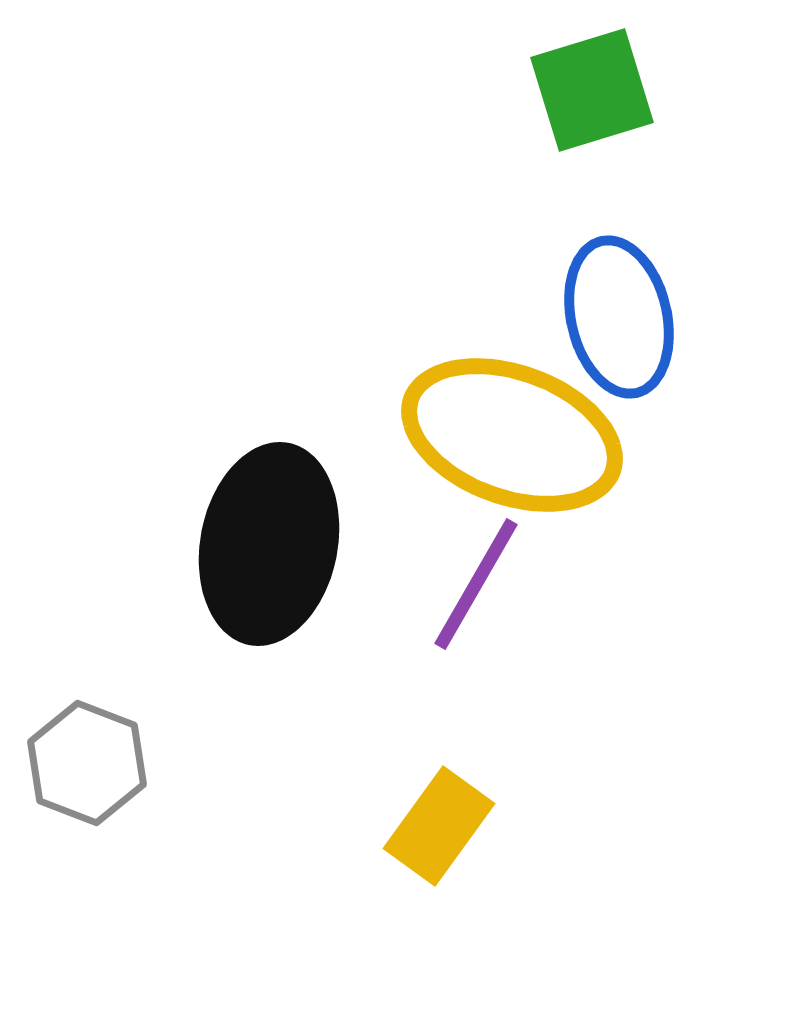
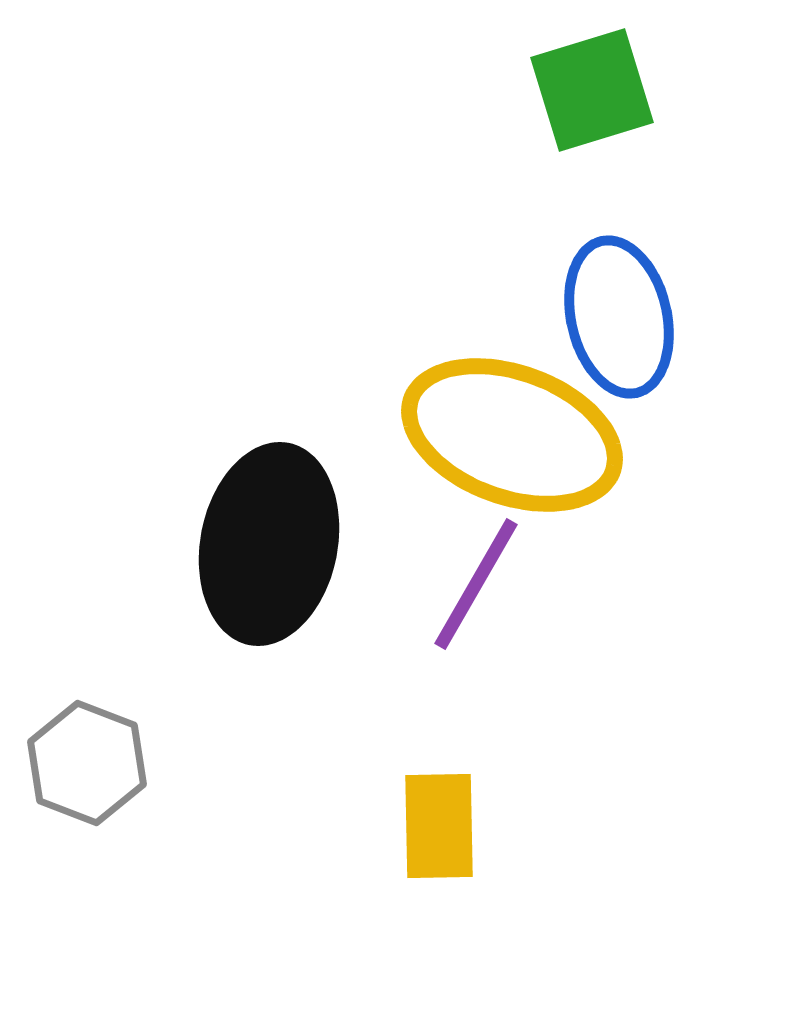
yellow rectangle: rotated 37 degrees counterclockwise
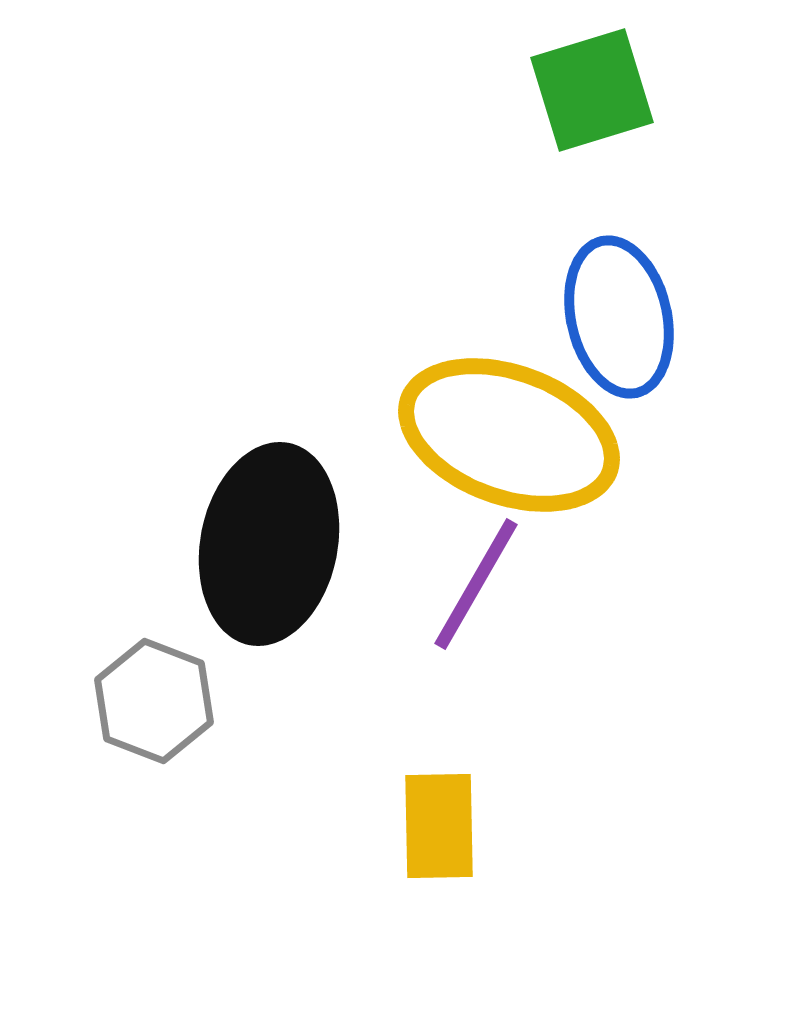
yellow ellipse: moved 3 px left
gray hexagon: moved 67 px right, 62 px up
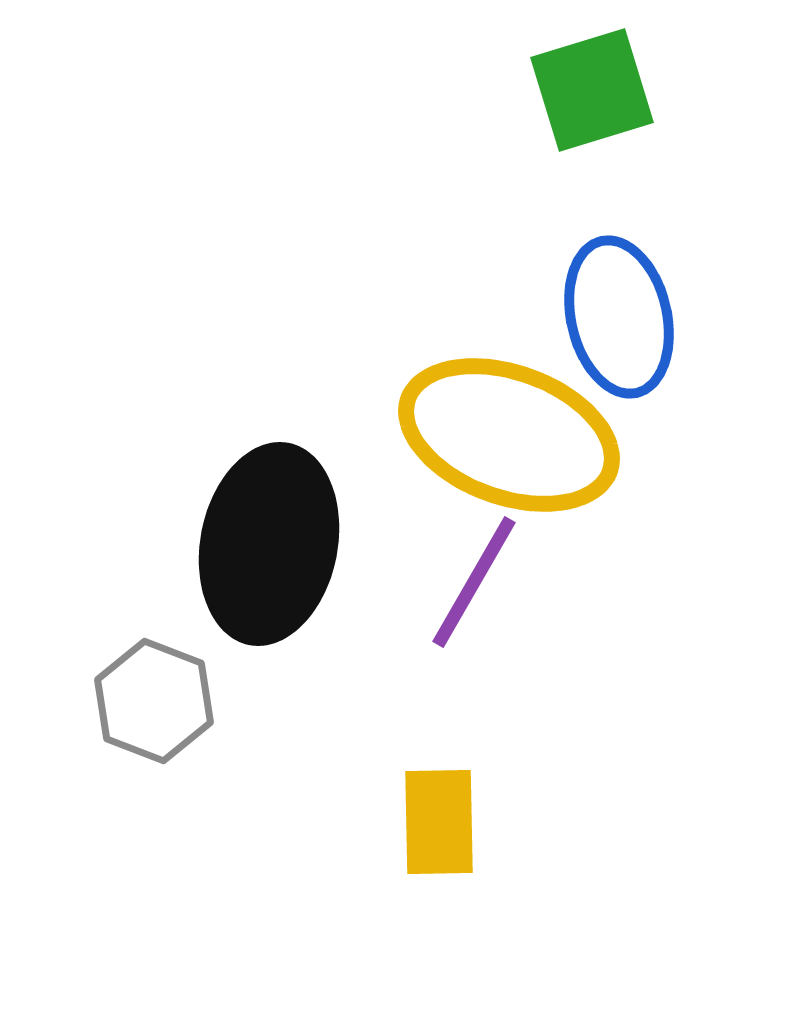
purple line: moved 2 px left, 2 px up
yellow rectangle: moved 4 px up
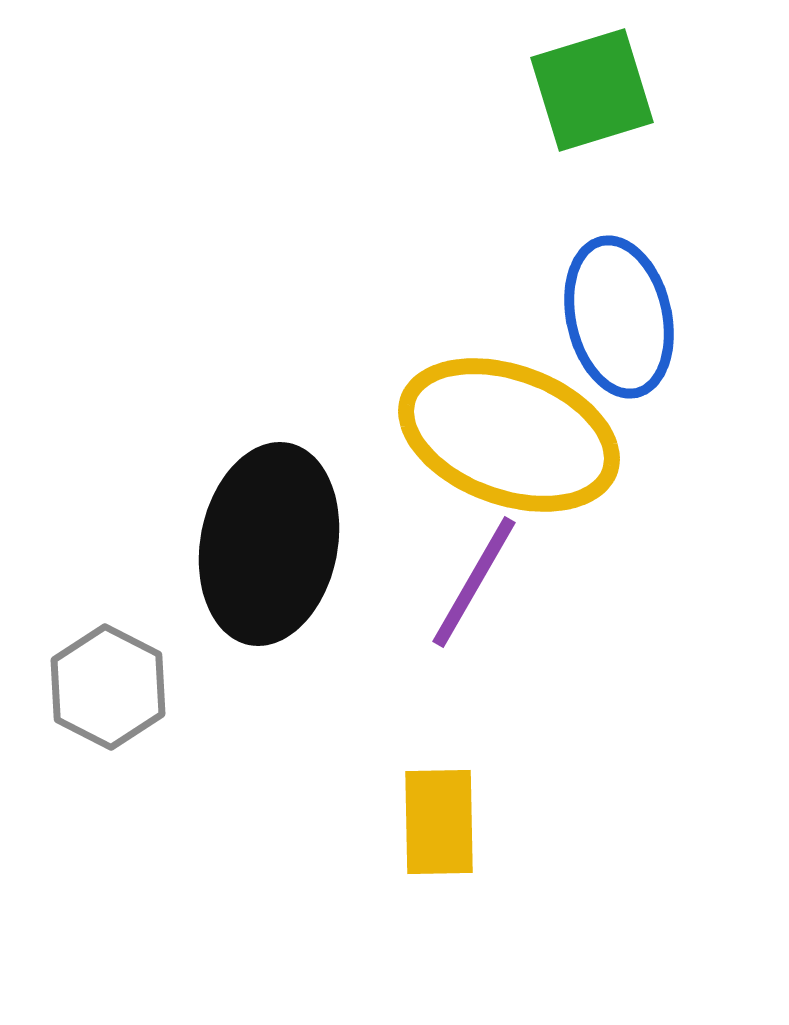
gray hexagon: moved 46 px left, 14 px up; rotated 6 degrees clockwise
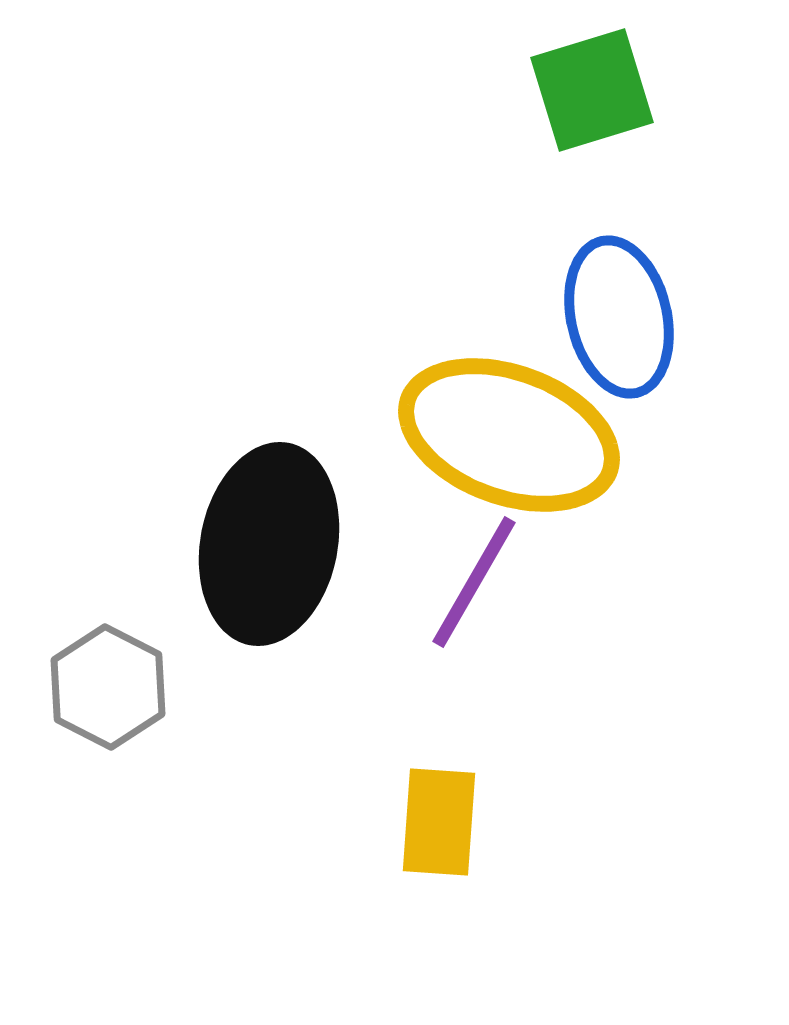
yellow rectangle: rotated 5 degrees clockwise
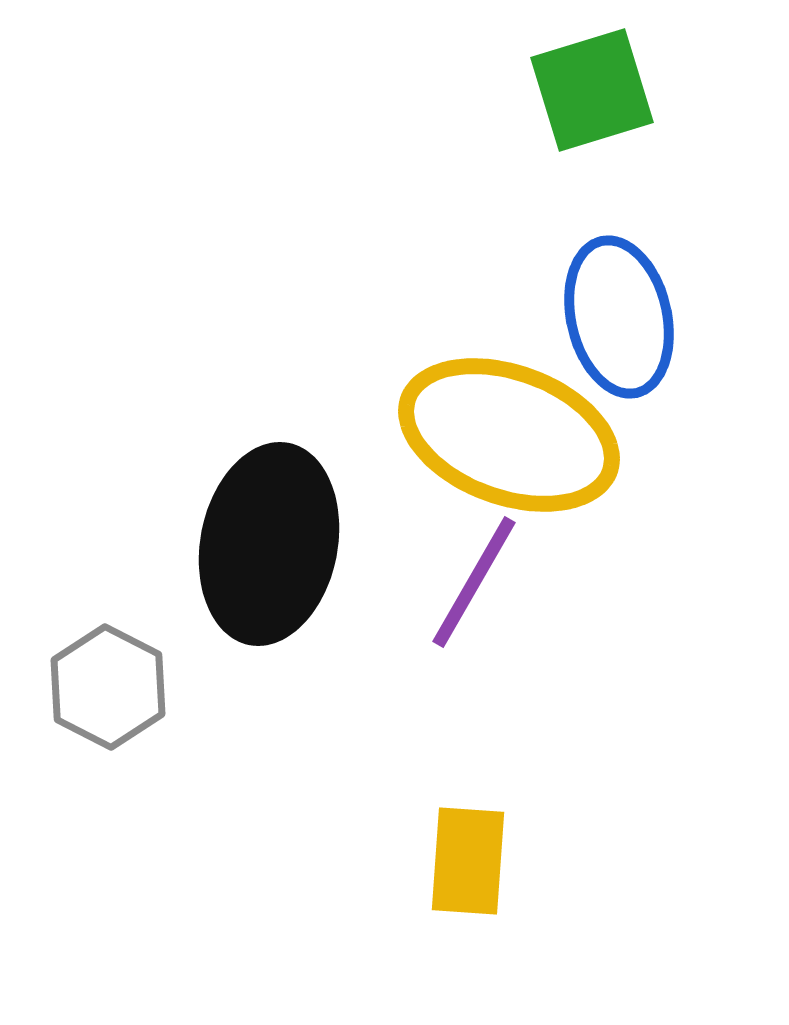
yellow rectangle: moved 29 px right, 39 px down
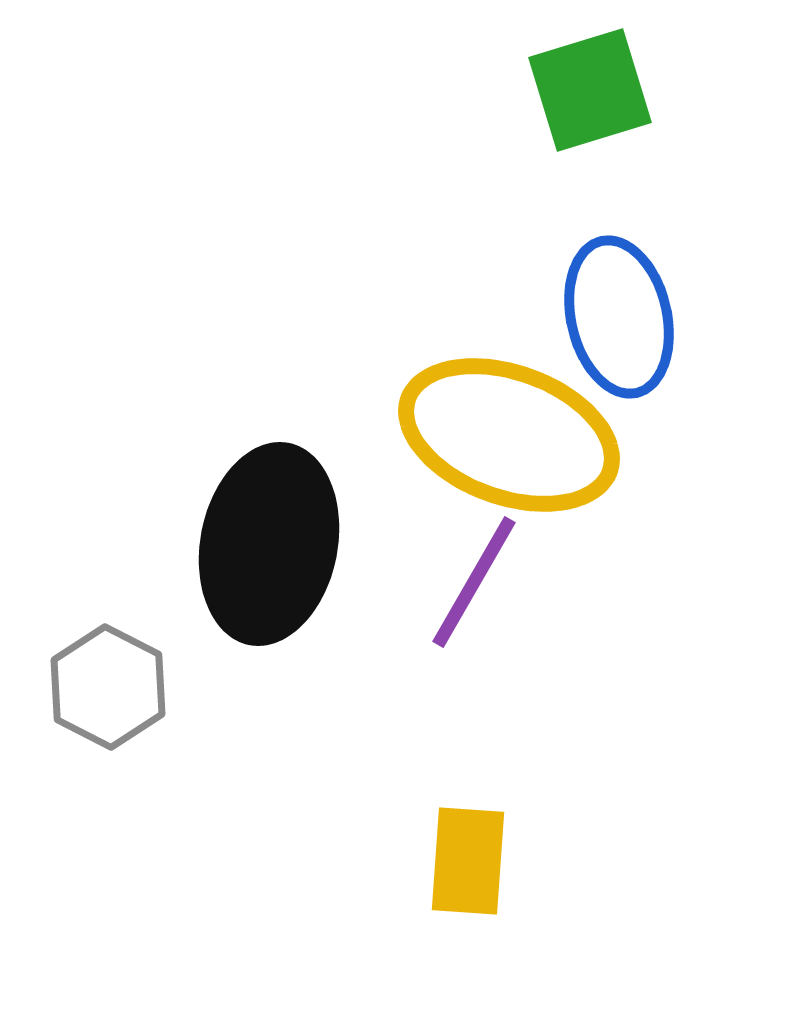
green square: moved 2 px left
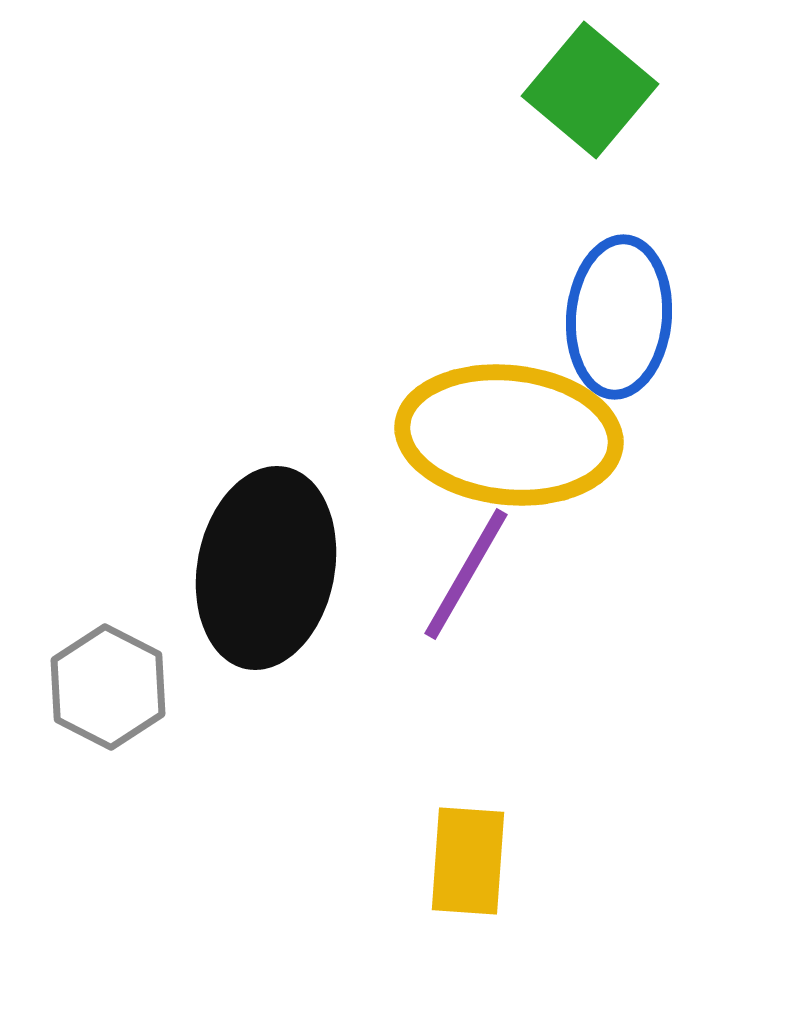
green square: rotated 33 degrees counterclockwise
blue ellipse: rotated 18 degrees clockwise
yellow ellipse: rotated 14 degrees counterclockwise
black ellipse: moved 3 px left, 24 px down
purple line: moved 8 px left, 8 px up
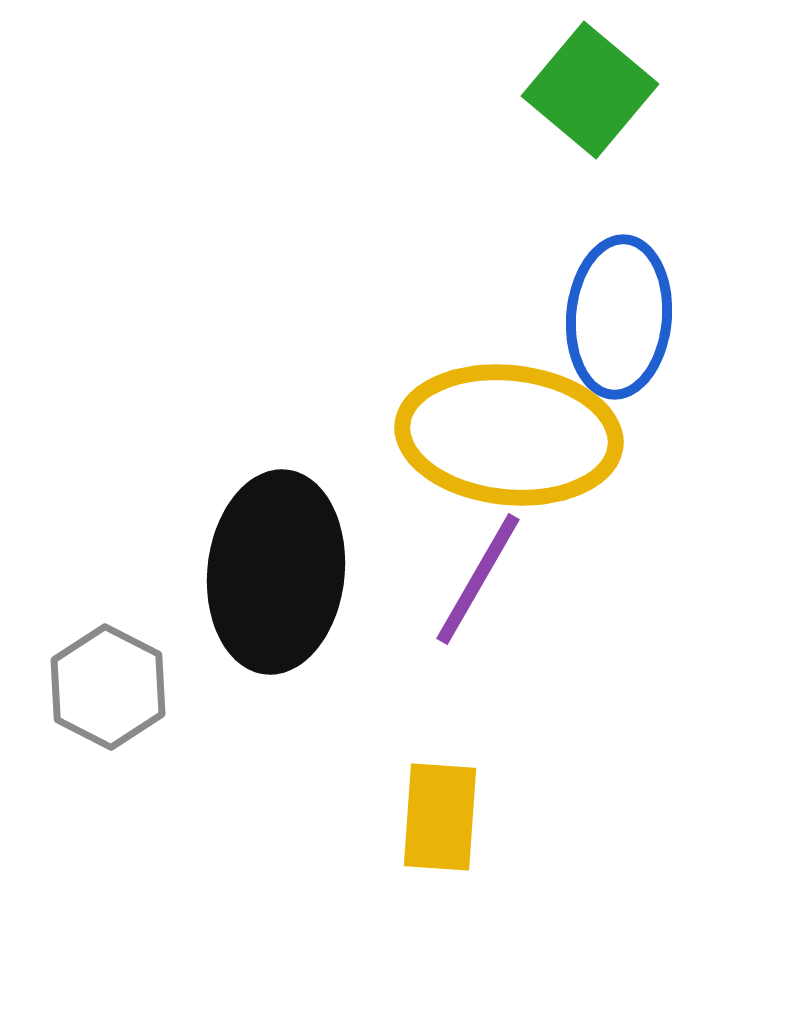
black ellipse: moved 10 px right, 4 px down; rotated 5 degrees counterclockwise
purple line: moved 12 px right, 5 px down
yellow rectangle: moved 28 px left, 44 px up
